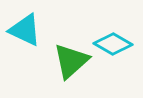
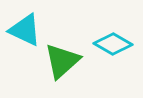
green triangle: moved 9 px left
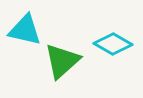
cyan triangle: rotated 12 degrees counterclockwise
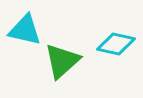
cyan diamond: moved 3 px right; rotated 18 degrees counterclockwise
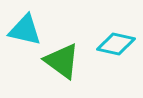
green triangle: rotated 42 degrees counterclockwise
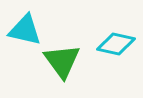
green triangle: rotated 18 degrees clockwise
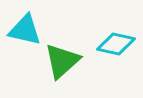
green triangle: rotated 24 degrees clockwise
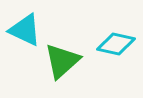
cyan triangle: rotated 12 degrees clockwise
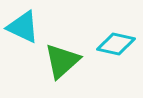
cyan triangle: moved 2 px left, 3 px up
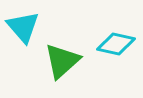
cyan triangle: rotated 24 degrees clockwise
